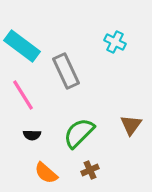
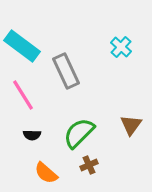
cyan cross: moved 6 px right, 5 px down; rotated 15 degrees clockwise
brown cross: moved 1 px left, 5 px up
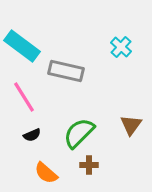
gray rectangle: rotated 52 degrees counterclockwise
pink line: moved 1 px right, 2 px down
black semicircle: rotated 24 degrees counterclockwise
brown cross: rotated 24 degrees clockwise
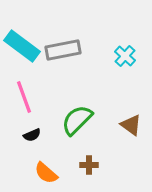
cyan cross: moved 4 px right, 9 px down
gray rectangle: moved 3 px left, 21 px up; rotated 24 degrees counterclockwise
pink line: rotated 12 degrees clockwise
brown triangle: rotated 30 degrees counterclockwise
green semicircle: moved 2 px left, 13 px up
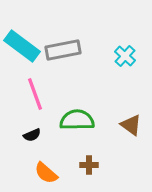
pink line: moved 11 px right, 3 px up
green semicircle: rotated 44 degrees clockwise
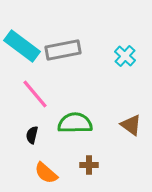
pink line: rotated 20 degrees counterclockwise
green semicircle: moved 2 px left, 3 px down
black semicircle: rotated 126 degrees clockwise
